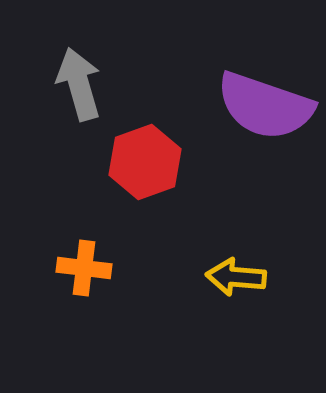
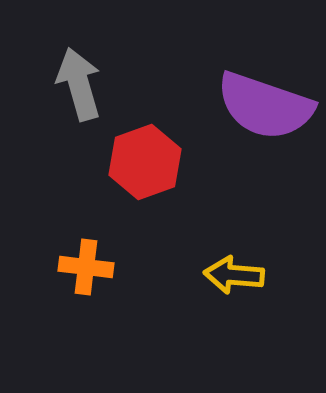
orange cross: moved 2 px right, 1 px up
yellow arrow: moved 2 px left, 2 px up
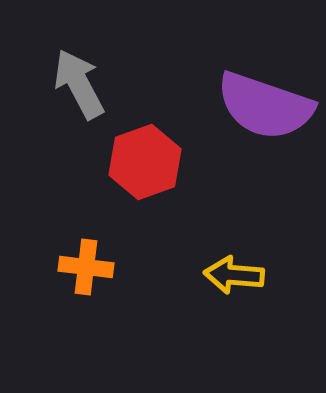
gray arrow: rotated 12 degrees counterclockwise
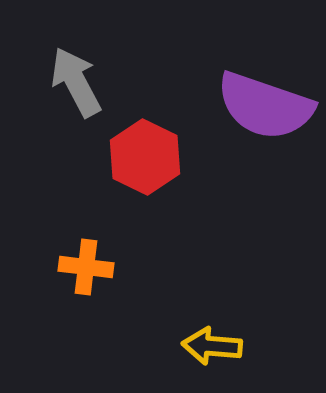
gray arrow: moved 3 px left, 2 px up
red hexagon: moved 5 px up; rotated 14 degrees counterclockwise
yellow arrow: moved 22 px left, 71 px down
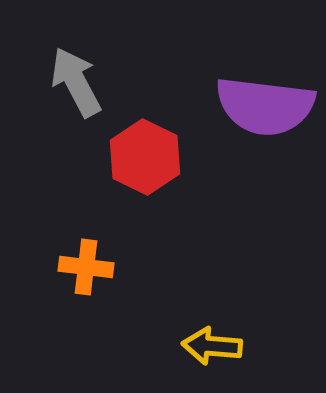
purple semicircle: rotated 12 degrees counterclockwise
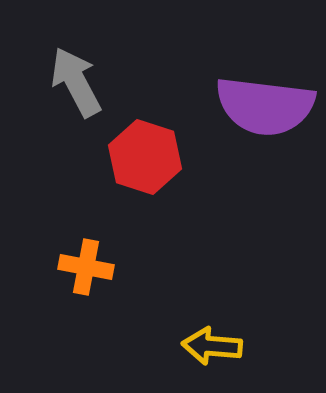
red hexagon: rotated 8 degrees counterclockwise
orange cross: rotated 4 degrees clockwise
